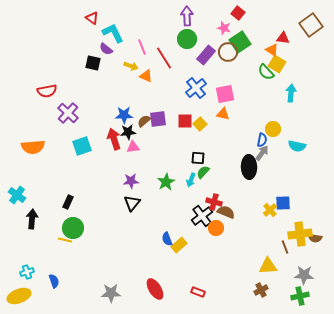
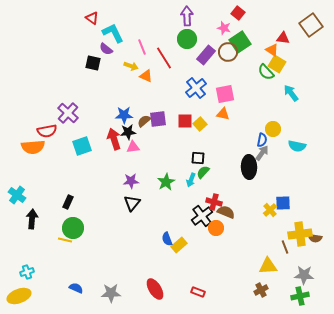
red semicircle at (47, 91): moved 40 px down
cyan arrow at (291, 93): rotated 42 degrees counterclockwise
blue semicircle at (54, 281): moved 22 px right, 7 px down; rotated 48 degrees counterclockwise
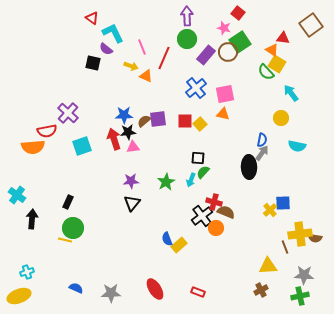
red line at (164, 58): rotated 55 degrees clockwise
yellow circle at (273, 129): moved 8 px right, 11 px up
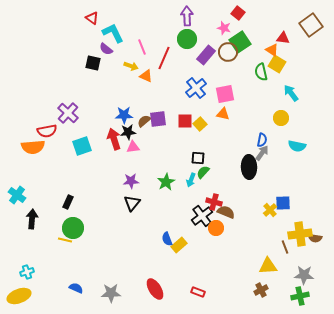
green semicircle at (266, 72): moved 5 px left; rotated 30 degrees clockwise
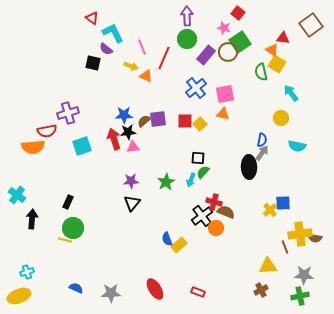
purple cross at (68, 113): rotated 30 degrees clockwise
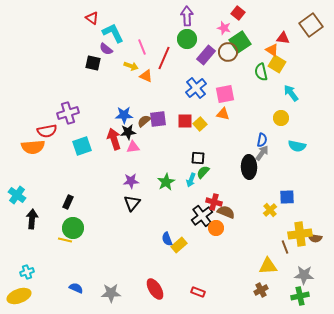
blue square at (283, 203): moved 4 px right, 6 px up
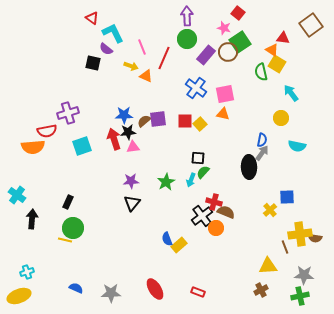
blue cross at (196, 88): rotated 15 degrees counterclockwise
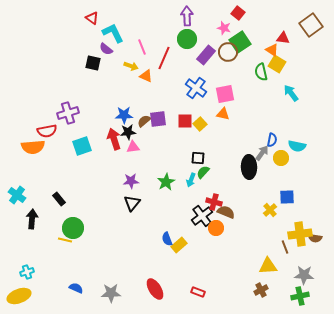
yellow circle at (281, 118): moved 40 px down
blue semicircle at (262, 140): moved 10 px right
black rectangle at (68, 202): moved 9 px left, 3 px up; rotated 64 degrees counterclockwise
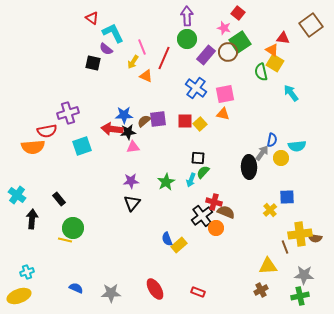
yellow square at (277, 64): moved 2 px left, 1 px up
yellow arrow at (131, 66): moved 2 px right, 4 px up; rotated 104 degrees clockwise
red arrow at (114, 139): moved 2 px left, 10 px up; rotated 65 degrees counterclockwise
cyan semicircle at (297, 146): rotated 18 degrees counterclockwise
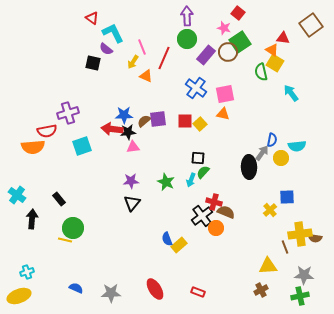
green star at (166, 182): rotated 18 degrees counterclockwise
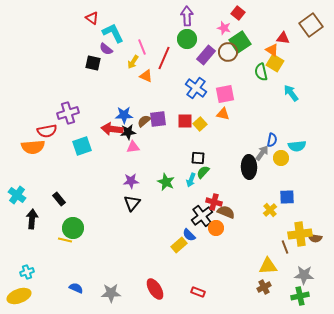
blue semicircle at (167, 239): moved 22 px right, 4 px up; rotated 24 degrees counterclockwise
brown cross at (261, 290): moved 3 px right, 3 px up
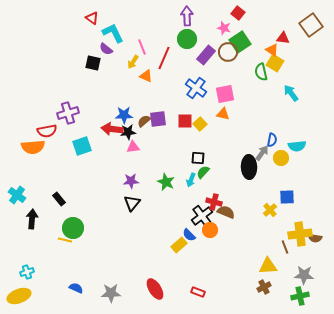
orange circle at (216, 228): moved 6 px left, 2 px down
